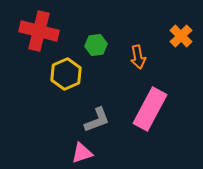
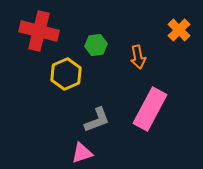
orange cross: moved 2 px left, 6 px up
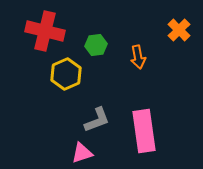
red cross: moved 6 px right
pink rectangle: moved 6 px left, 22 px down; rotated 36 degrees counterclockwise
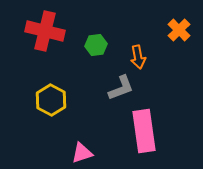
yellow hexagon: moved 15 px left, 26 px down; rotated 8 degrees counterclockwise
gray L-shape: moved 24 px right, 32 px up
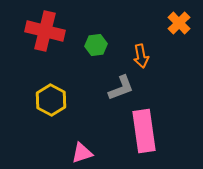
orange cross: moved 7 px up
orange arrow: moved 3 px right, 1 px up
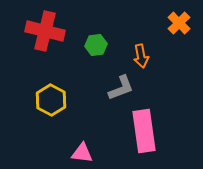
pink triangle: rotated 25 degrees clockwise
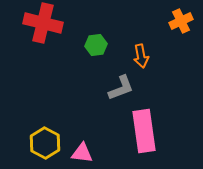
orange cross: moved 2 px right, 2 px up; rotated 20 degrees clockwise
red cross: moved 2 px left, 8 px up
yellow hexagon: moved 6 px left, 43 px down
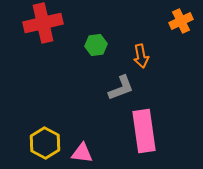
red cross: rotated 27 degrees counterclockwise
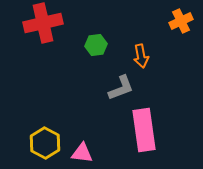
pink rectangle: moved 1 px up
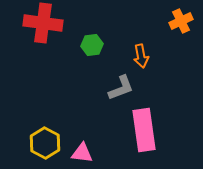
red cross: rotated 21 degrees clockwise
green hexagon: moved 4 px left
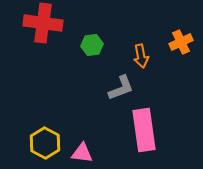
orange cross: moved 21 px down
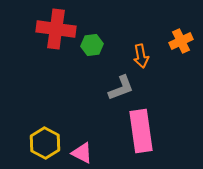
red cross: moved 13 px right, 6 px down
orange cross: moved 1 px up
pink rectangle: moved 3 px left, 1 px down
pink triangle: rotated 20 degrees clockwise
